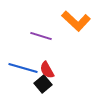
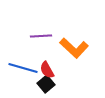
orange L-shape: moved 2 px left, 27 px down
purple line: rotated 20 degrees counterclockwise
black square: moved 3 px right
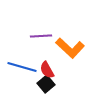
orange L-shape: moved 4 px left
blue line: moved 1 px left, 1 px up
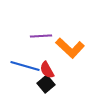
blue line: moved 3 px right, 1 px up
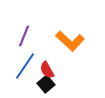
purple line: moved 17 px left; rotated 65 degrees counterclockwise
orange L-shape: moved 7 px up
blue line: rotated 72 degrees counterclockwise
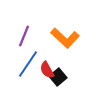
orange L-shape: moved 5 px left, 3 px up
blue line: moved 3 px right, 2 px up
black square: moved 12 px right, 7 px up
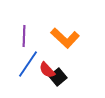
purple line: rotated 20 degrees counterclockwise
red semicircle: rotated 12 degrees counterclockwise
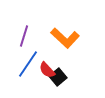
purple line: rotated 15 degrees clockwise
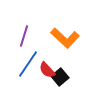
black square: moved 2 px right
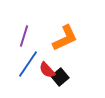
orange L-shape: rotated 68 degrees counterclockwise
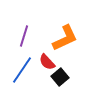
blue line: moved 6 px left, 6 px down
red semicircle: moved 8 px up
